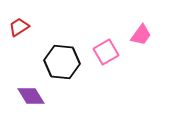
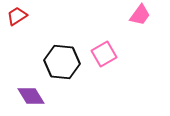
red trapezoid: moved 2 px left, 11 px up
pink trapezoid: moved 1 px left, 20 px up
pink square: moved 2 px left, 2 px down
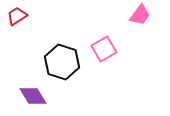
pink square: moved 5 px up
black hexagon: rotated 12 degrees clockwise
purple diamond: moved 2 px right
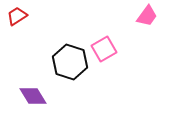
pink trapezoid: moved 7 px right, 1 px down
black hexagon: moved 8 px right
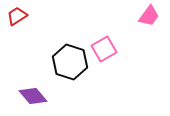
pink trapezoid: moved 2 px right
purple diamond: rotated 8 degrees counterclockwise
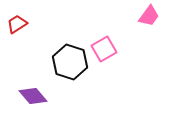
red trapezoid: moved 8 px down
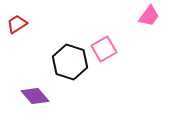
purple diamond: moved 2 px right
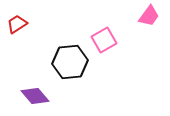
pink square: moved 9 px up
black hexagon: rotated 24 degrees counterclockwise
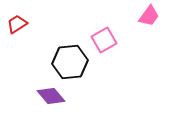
purple diamond: moved 16 px right
